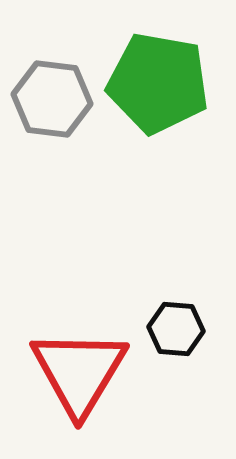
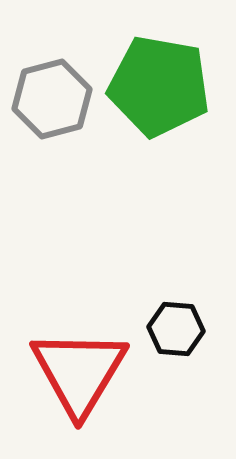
green pentagon: moved 1 px right, 3 px down
gray hexagon: rotated 22 degrees counterclockwise
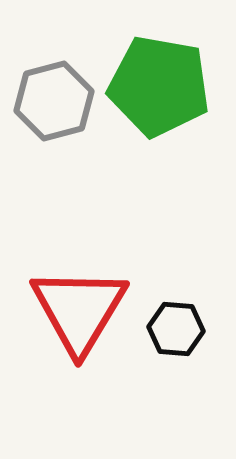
gray hexagon: moved 2 px right, 2 px down
red triangle: moved 62 px up
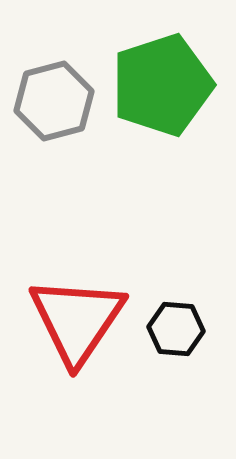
green pentagon: moved 3 px right, 1 px up; rotated 28 degrees counterclockwise
red triangle: moved 2 px left, 10 px down; rotated 3 degrees clockwise
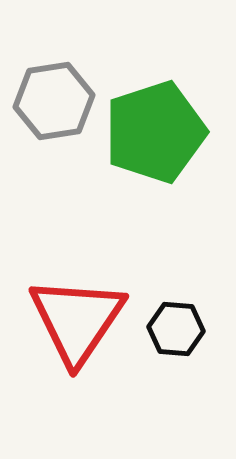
green pentagon: moved 7 px left, 47 px down
gray hexagon: rotated 6 degrees clockwise
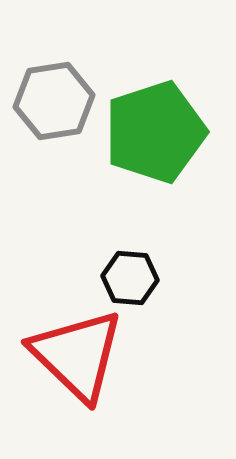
red triangle: moved 35 px down; rotated 20 degrees counterclockwise
black hexagon: moved 46 px left, 51 px up
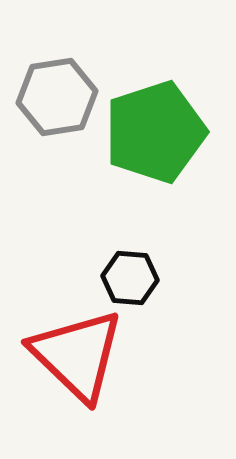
gray hexagon: moved 3 px right, 4 px up
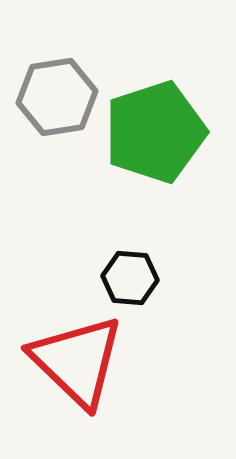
red triangle: moved 6 px down
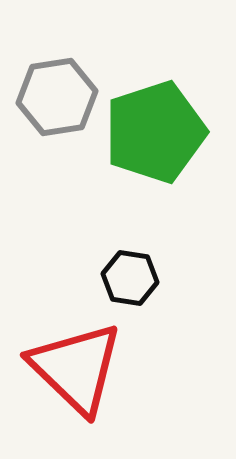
black hexagon: rotated 4 degrees clockwise
red triangle: moved 1 px left, 7 px down
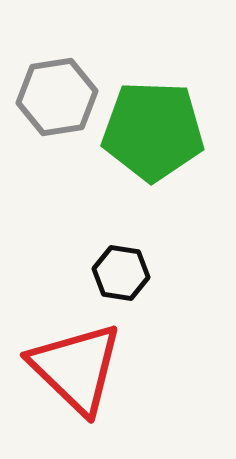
green pentagon: moved 2 px left, 1 px up; rotated 20 degrees clockwise
black hexagon: moved 9 px left, 5 px up
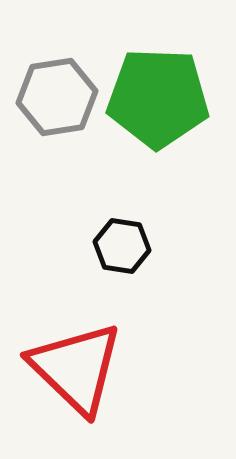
green pentagon: moved 5 px right, 33 px up
black hexagon: moved 1 px right, 27 px up
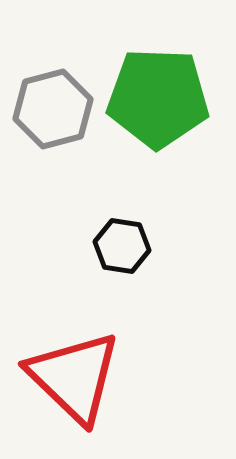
gray hexagon: moved 4 px left, 12 px down; rotated 6 degrees counterclockwise
red triangle: moved 2 px left, 9 px down
